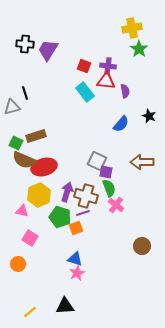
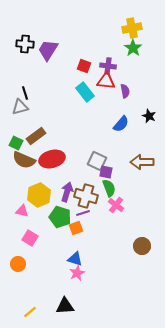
green star: moved 6 px left, 1 px up
gray triangle: moved 8 px right
brown rectangle: rotated 18 degrees counterclockwise
red ellipse: moved 8 px right, 8 px up
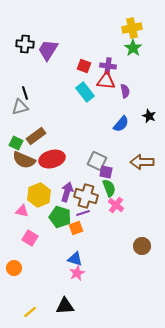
orange circle: moved 4 px left, 4 px down
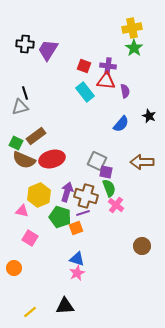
green star: moved 1 px right
blue triangle: moved 2 px right
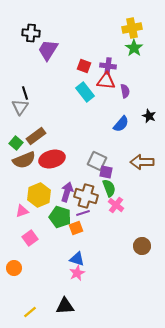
black cross: moved 6 px right, 11 px up
gray triangle: rotated 42 degrees counterclockwise
green square: rotated 16 degrees clockwise
brown semicircle: rotated 45 degrees counterclockwise
pink triangle: rotated 32 degrees counterclockwise
pink square: rotated 21 degrees clockwise
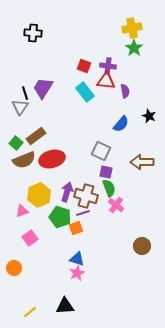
black cross: moved 2 px right
purple trapezoid: moved 5 px left, 38 px down
gray square: moved 4 px right, 10 px up
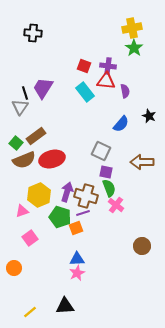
blue triangle: rotated 21 degrees counterclockwise
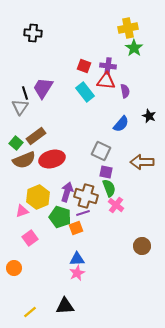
yellow cross: moved 4 px left
yellow hexagon: moved 1 px left, 2 px down
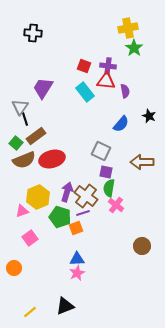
black line: moved 26 px down
green semicircle: rotated 150 degrees counterclockwise
brown cross: rotated 20 degrees clockwise
black triangle: rotated 18 degrees counterclockwise
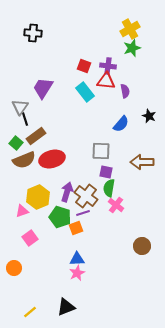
yellow cross: moved 2 px right, 1 px down; rotated 18 degrees counterclockwise
green star: moved 2 px left; rotated 18 degrees clockwise
gray square: rotated 24 degrees counterclockwise
black triangle: moved 1 px right, 1 px down
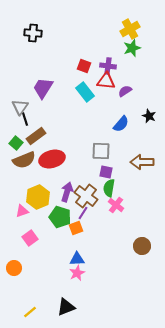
purple semicircle: rotated 112 degrees counterclockwise
purple line: rotated 40 degrees counterclockwise
